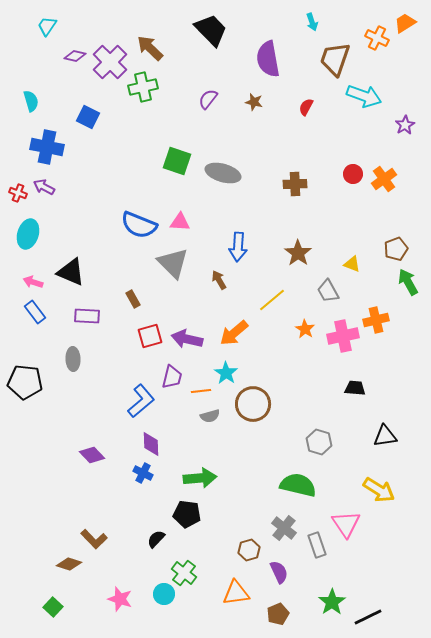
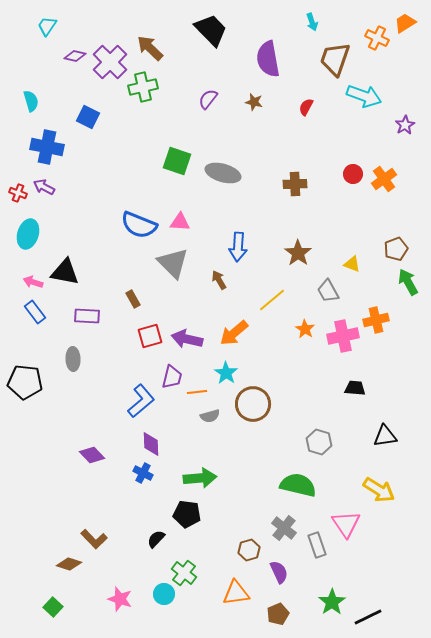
black triangle at (71, 272): moved 6 px left; rotated 12 degrees counterclockwise
orange line at (201, 391): moved 4 px left, 1 px down
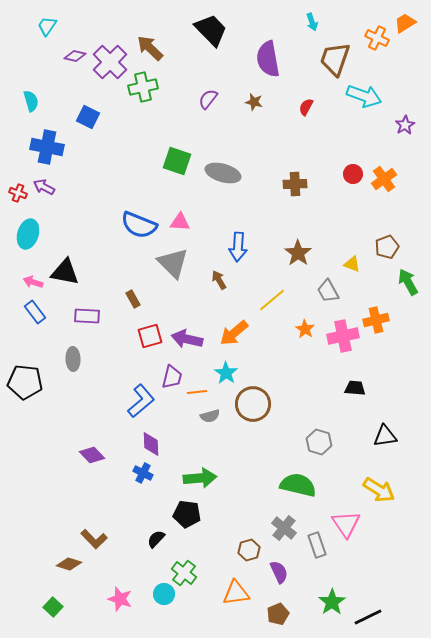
brown pentagon at (396, 249): moved 9 px left, 2 px up
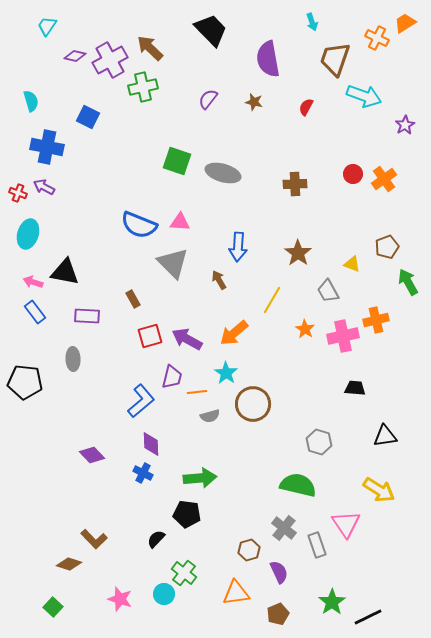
purple cross at (110, 62): moved 2 px up; rotated 16 degrees clockwise
yellow line at (272, 300): rotated 20 degrees counterclockwise
purple arrow at (187, 339): rotated 16 degrees clockwise
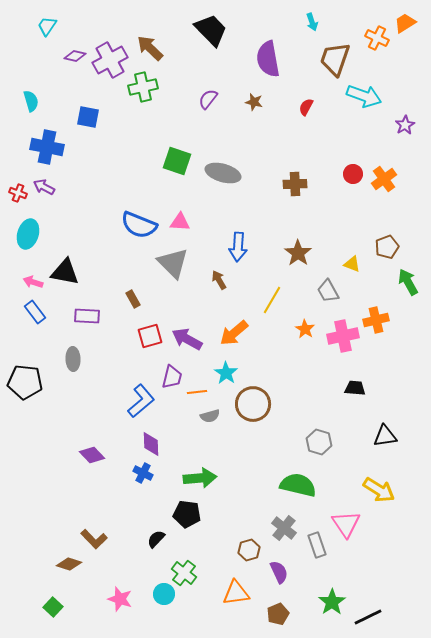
blue square at (88, 117): rotated 15 degrees counterclockwise
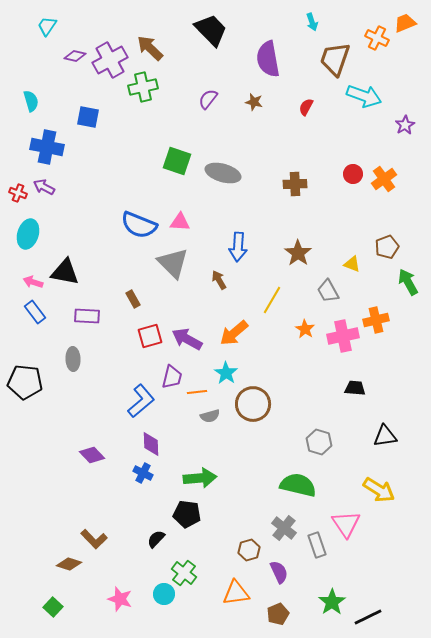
orange trapezoid at (405, 23): rotated 10 degrees clockwise
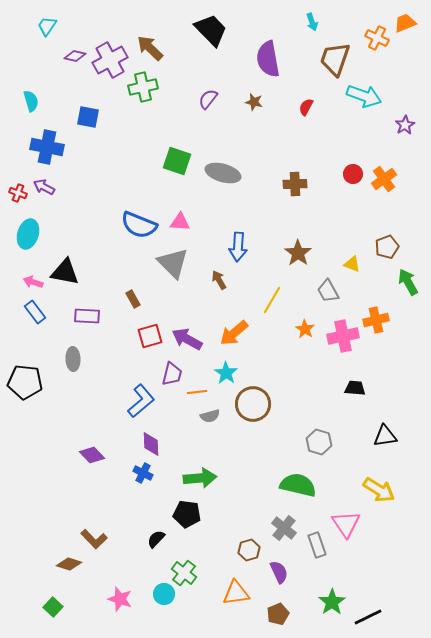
purple trapezoid at (172, 377): moved 3 px up
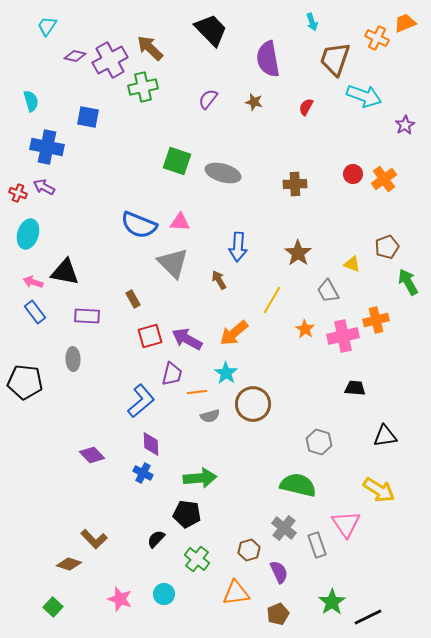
green cross at (184, 573): moved 13 px right, 14 px up
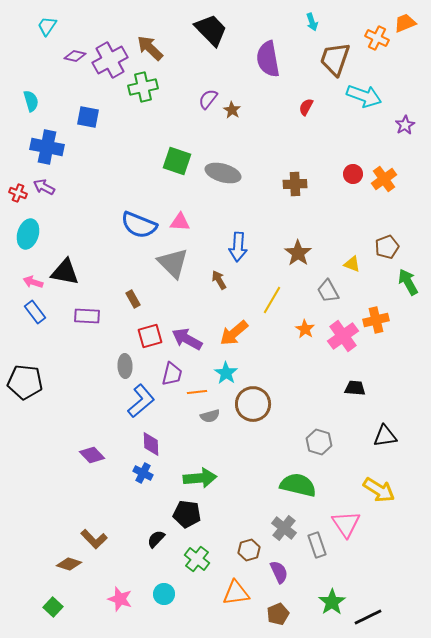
brown star at (254, 102): moved 22 px left, 8 px down; rotated 18 degrees clockwise
pink cross at (343, 336): rotated 24 degrees counterclockwise
gray ellipse at (73, 359): moved 52 px right, 7 px down
